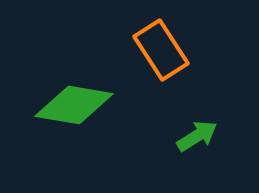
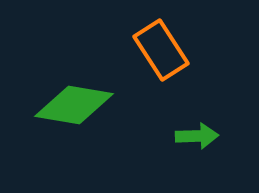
green arrow: rotated 30 degrees clockwise
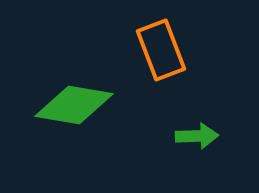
orange rectangle: rotated 12 degrees clockwise
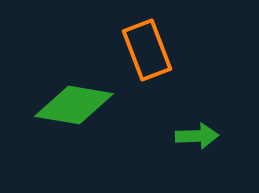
orange rectangle: moved 14 px left
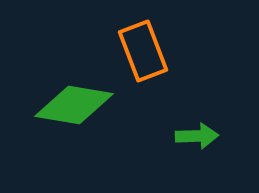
orange rectangle: moved 4 px left, 1 px down
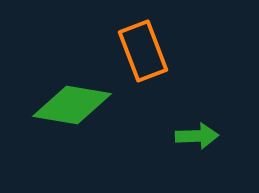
green diamond: moved 2 px left
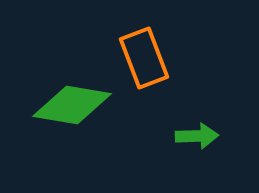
orange rectangle: moved 1 px right, 7 px down
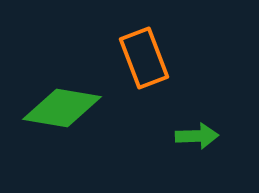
green diamond: moved 10 px left, 3 px down
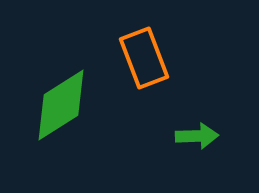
green diamond: moved 1 px left, 3 px up; rotated 42 degrees counterclockwise
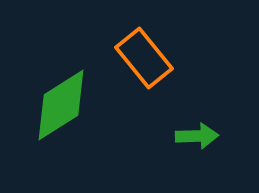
orange rectangle: rotated 18 degrees counterclockwise
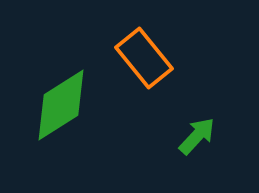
green arrow: rotated 45 degrees counterclockwise
